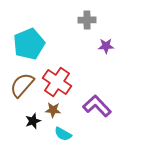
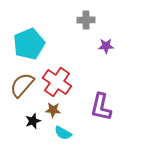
gray cross: moved 1 px left
purple L-shape: moved 4 px right, 1 px down; rotated 124 degrees counterclockwise
cyan semicircle: moved 1 px up
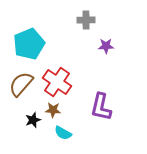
brown semicircle: moved 1 px left, 1 px up
black star: moved 1 px up
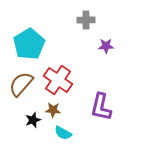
cyan pentagon: rotated 8 degrees counterclockwise
red cross: moved 1 px right, 2 px up
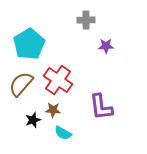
purple L-shape: rotated 20 degrees counterclockwise
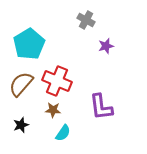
gray cross: rotated 30 degrees clockwise
purple star: rotated 14 degrees counterclockwise
red cross: moved 1 px left, 1 px down; rotated 12 degrees counterclockwise
black star: moved 12 px left, 5 px down
cyan semicircle: rotated 84 degrees counterclockwise
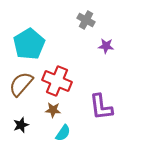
purple star: rotated 21 degrees clockwise
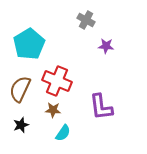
brown semicircle: moved 1 px left, 5 px down; rotated 16 degrees counterclockwise
